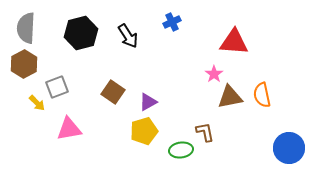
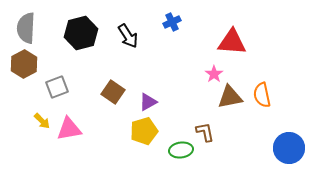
red triangle: moved 2 px left
yellow arrow: moved 5 px right, 18 px down
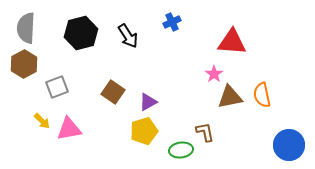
blue circle: moved 3 px up
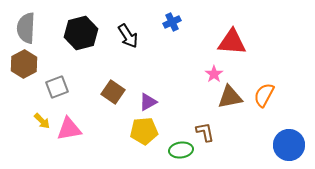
orange semicircle: moved 2 px right; rotated 40 degrees clockwise
yellow pentagon: rotated 12 degrees clockwise
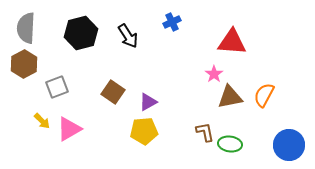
pink triangle: rotated 20 degrees counterclockwise
green ellipse: moved 49 px right, 6 px up; rotated 15 degrees clockwise
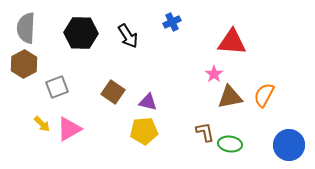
black hexagon: rotated 16 degrees clockwise
purple triangle: rotated 42 degrees clockwise
yellow arrow: moved 3 px down
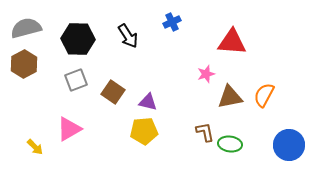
gray semicircle: rotated 72 degrees clockwise
black hexagon: moved 3 px left, 6 px down
pink star: moved 8 px left; rotated 18 degrees clockwise
gray square: moved 19 px right, 7 px up
yellow arrow: moved 7 px left, 23 px down
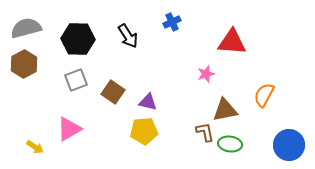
brown triangle: moved 5 px left, 13 px down
yellow arrow: rotated 12 degrees counterclockwise
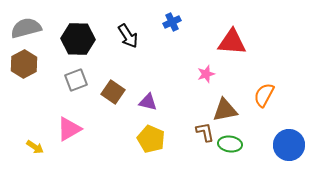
yellow pentagon: moved 7 px right, 8 px down; rotated 28 degrees clockwise
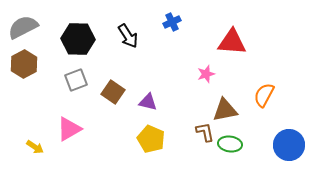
gray semicircle: moved 3 px left, 1 px up; rotated 12 degrees counterclockwise
